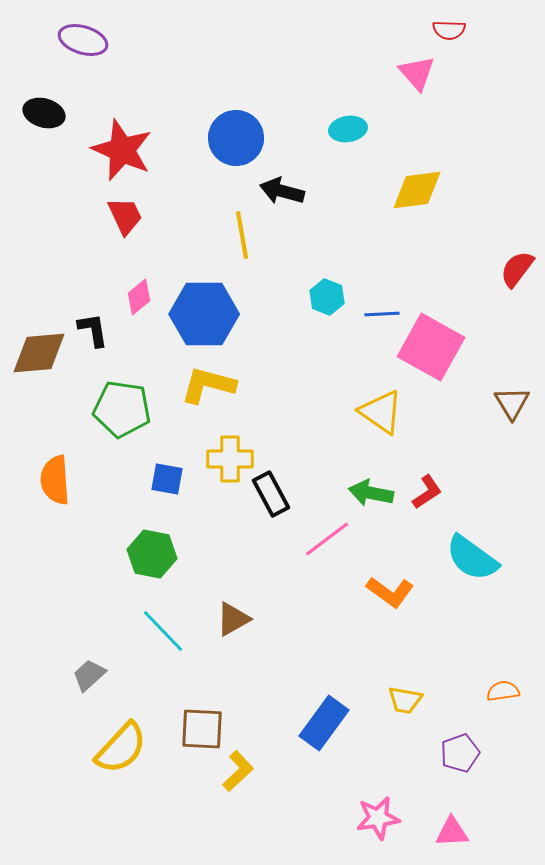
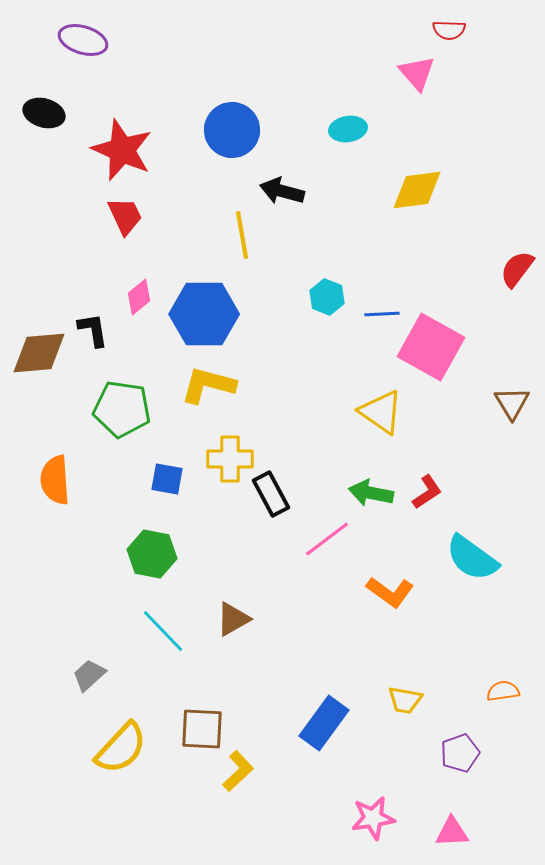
blue circle at (236, 138): moved 4 px left, 8 px up
pink star at (378, 818): moved 5 px left
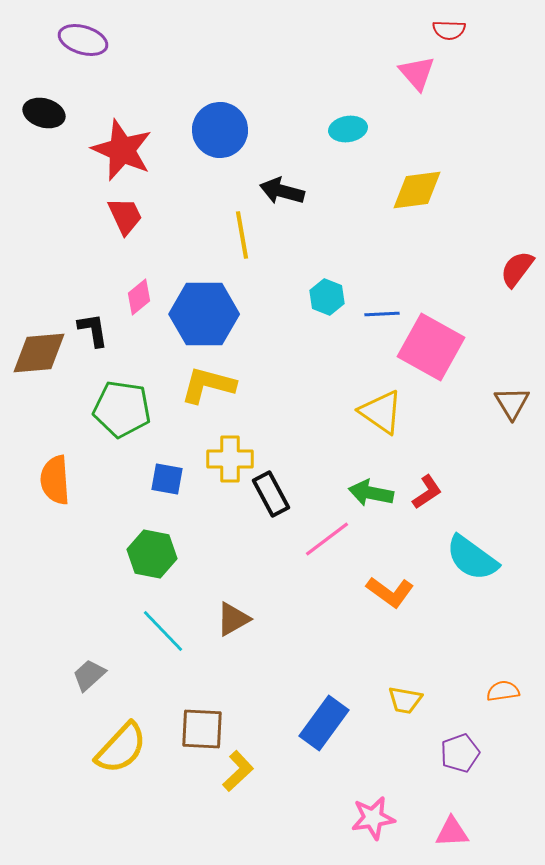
blue circle at (232, 130): moved 12 px left
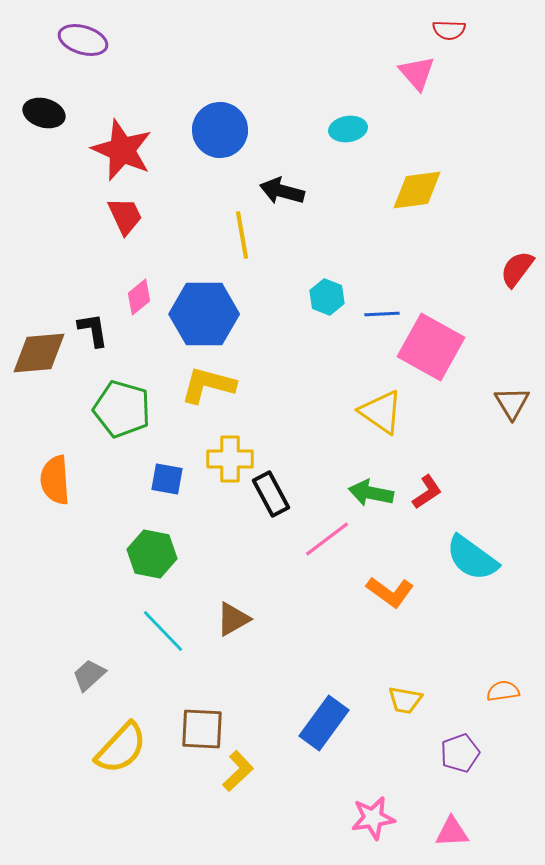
green pentagon at (122, 409): rotated 8 degrees clockwise
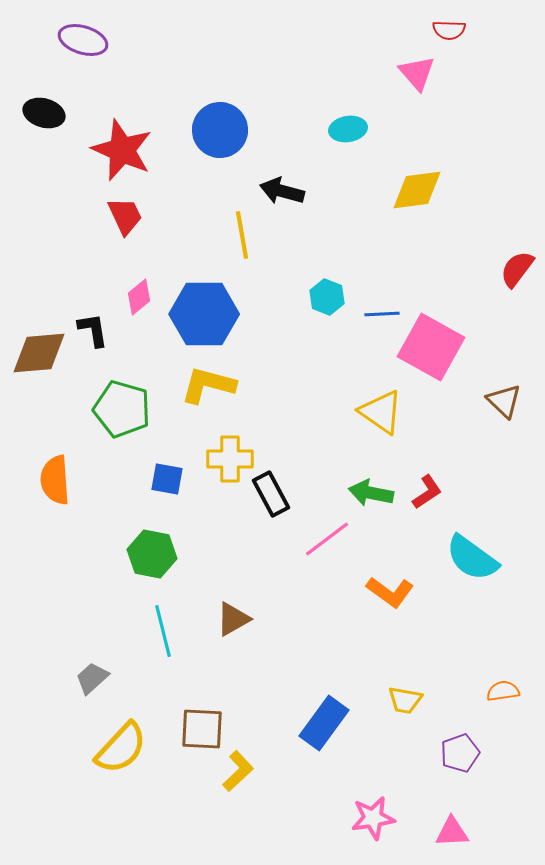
brown triangle at (512, 403): moved 8 px left, 2 px up; rotated 15 degrees counterclockwise
cyan line at (163, 631): rotated 30 degrees clockwise
gray trapezoid at (89, 675): moved 3 px right, 3 px down
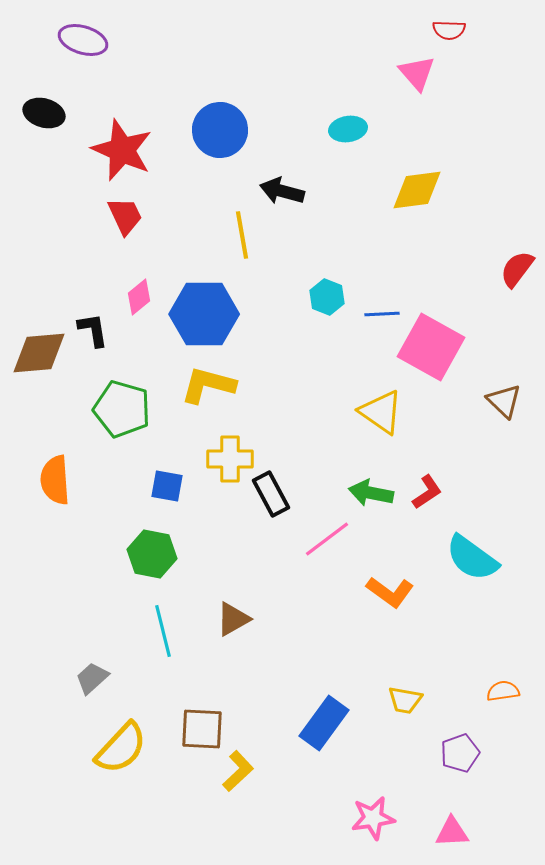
blue square at (167, 479): moved 7 px down
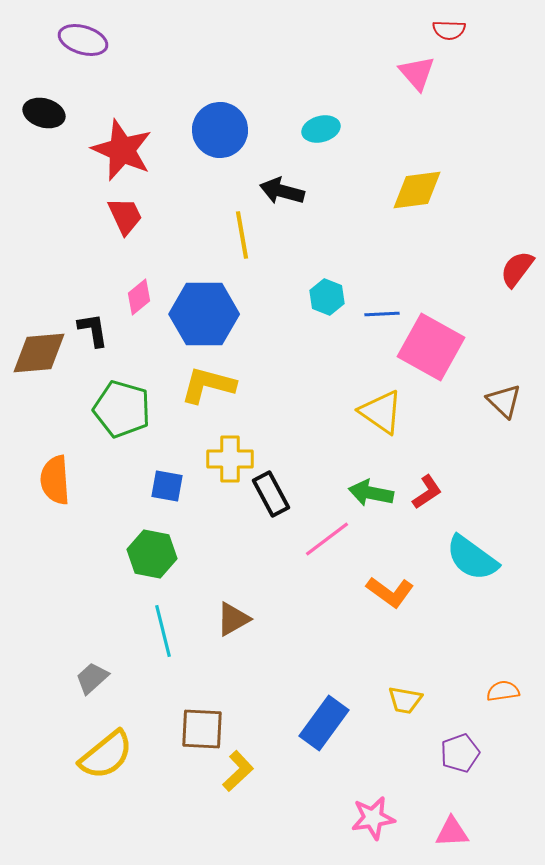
cyan ellipse at (348, 129): moved 27 px left; rotated 6 degrees counterclockwise
yellow semicircle at (121, 748): moved 15 px left, 7 px down; rotated 8 degrees clockwise
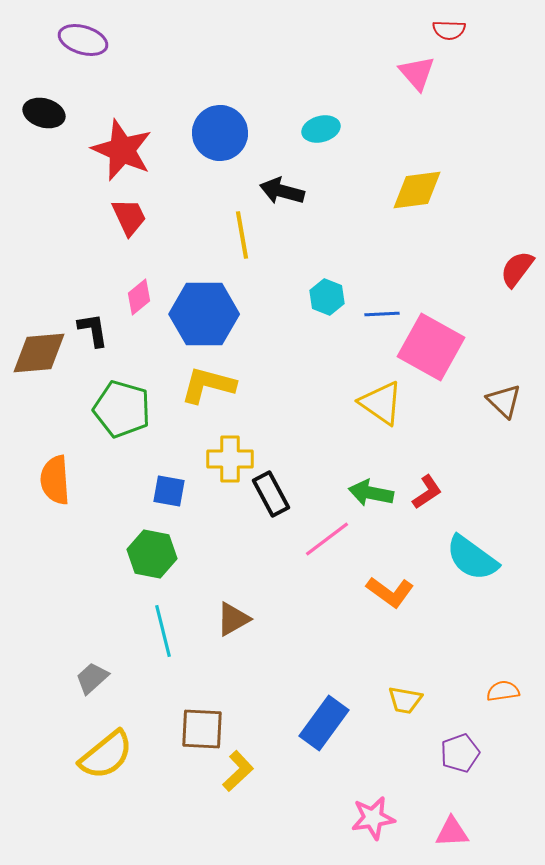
blue circle at (220, 130): moved 3 px down
red trapezoid at (125, 216): moved 4 px right, 1 px down
yellow triangle at (381, 412): moved 9 px up
blue square at (167, 486): moved 2 px right, 5 px down
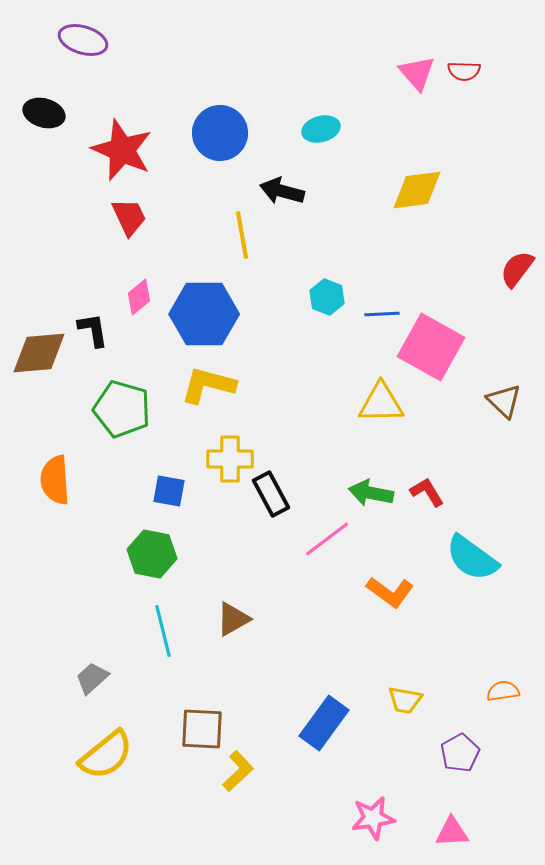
red semicircle at (449, 30): moved 15 px right, 41 px down
yellow triangle at (381, 403): rotated 36 degrees counterclockwise
red L-shape at (427, 492): rotated 87 degrees counterclockwise
purple pentagon at (460, 753): rotated 9 degrees counterclockwise
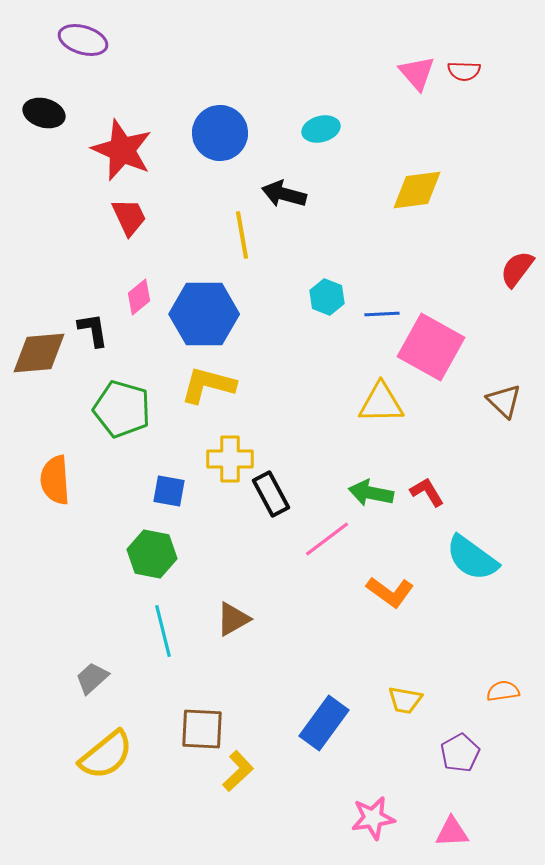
black arrow at (282, 191): moved 2 px right, 3 px down
